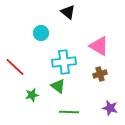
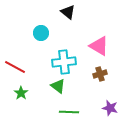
red line: rotated 15 degrees counterclockwise
green star: moved 11 px left, 2 px up; rotated 24 degrees counterclockwise
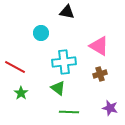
black triangle: moved 1 px left; rotated 28 degrees counterclockwise
green triangle: moved 2 px down
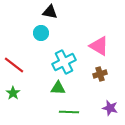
black triangle: moved 17 px left
cyan cross: rotated 20 degrees counterclockwise
red line: moved 1 px left, 2 px up; rotated 10 degrees clockwise
green triangle: rotated 35 degrees counterclockwise
green star: moved 8 px left
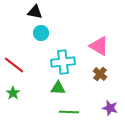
black triangle: moved 15 px left
cyan cross: moved 1 px left; rotated 20 degrees clockwise
brown cross: rotated 32 degrees counterclockwise
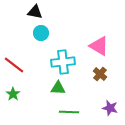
green star: moved 1 px down
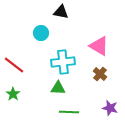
black triangle: moved 26 px right
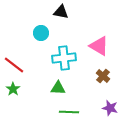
cyan cross: moved 1 px right, 4 px up
brown cross: moved 3 px right, 2 px down
green star: moved 5 px up
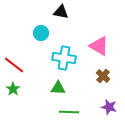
cyan cross: rotated 15 degrees clockwise
purple star: moved 1 px left, 1 px up
